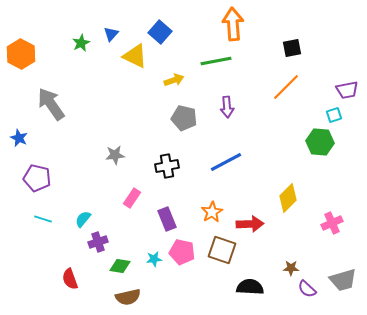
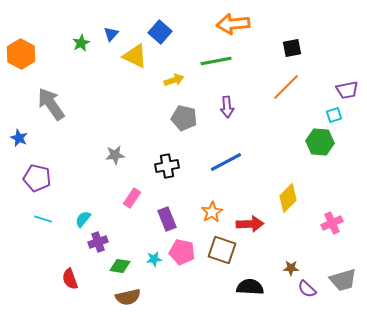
orange arrow: rotated 92 degrees counterclockwise
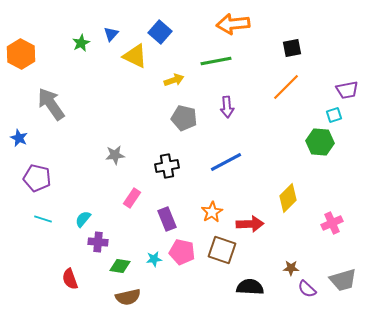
purple cross: rotated 24 degrees clockwise
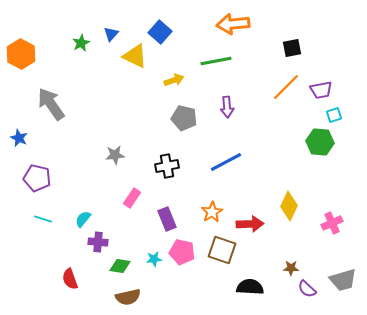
purple trapezoid: moved 26 px left
yellow diamond: moved 1 px right, 8 px down; rotated 20 degrees counterclockwise
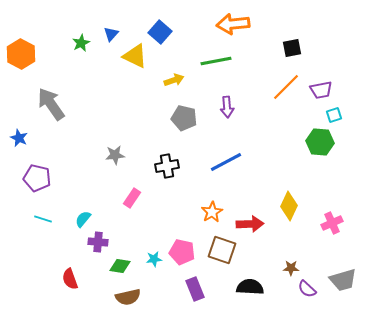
purple rectangle: moved 28 px right, 70 px down
